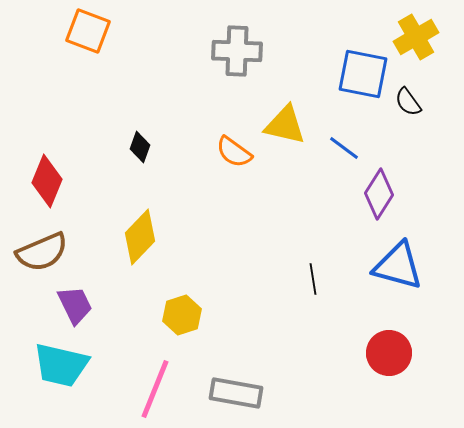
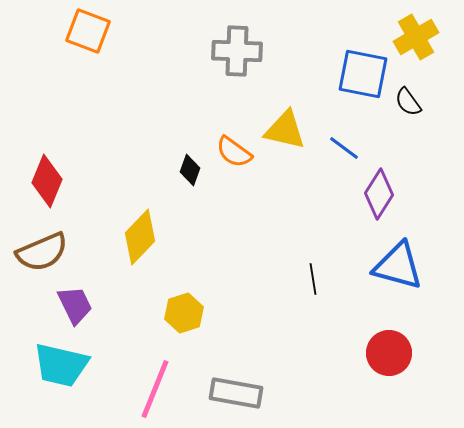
yellow triangle: moved 5 px down
black diamond: moved 50 px right, 23 px down
yellow hexagon: moved 2 px right, 2 px up
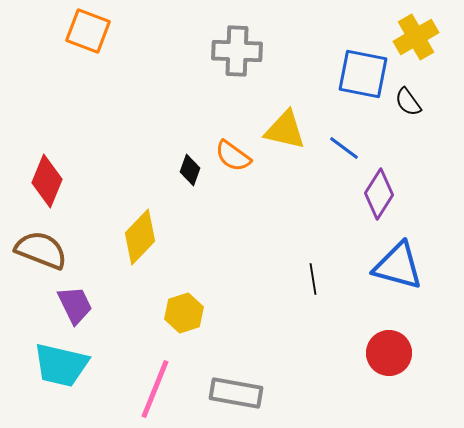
orange semicircle: moved 1 px left, 4 px down
brown semicircle: moved 1 px left, 2 px up; rotated 136 degrees counterclockwise
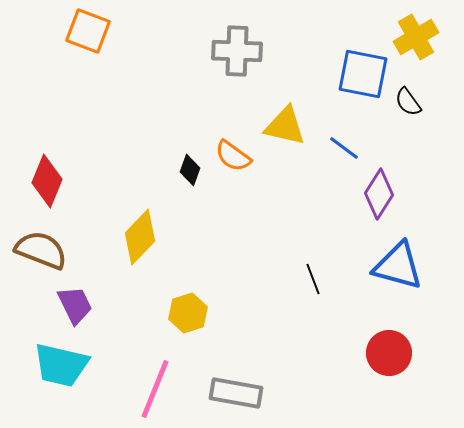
yellow triangle: moved 4 px up
black line: rotated 12 degrees counterclockwise
yellow hexagon: moved 4 px right
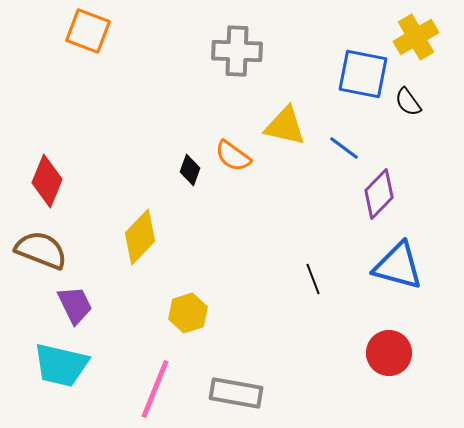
purple diamond: rotated 12 degrees clockwise
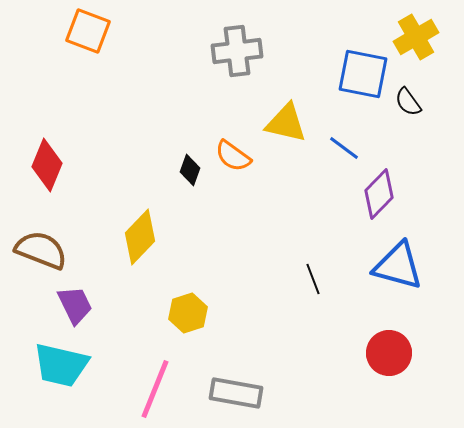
gray cross: rotated 9 degrees counterclockwise
yellow triangle: moved 1 px right, 3 px up
red diamond: moved 16 px up
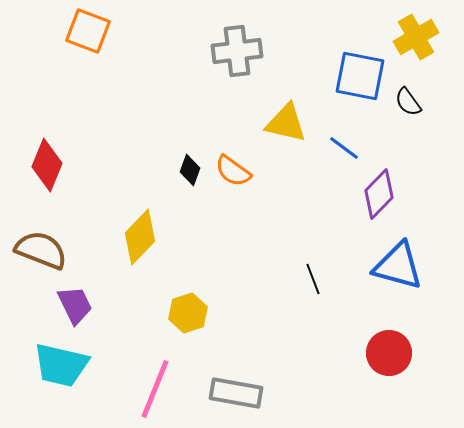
blue square: moved 3 px left, 2 px down
orange semicircle: moved 15 px down
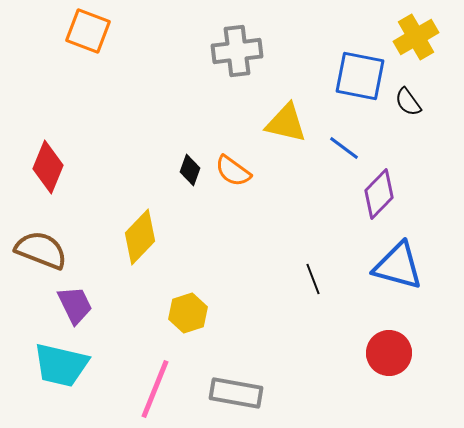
red diamond: moved 1 px right, 2 px down
